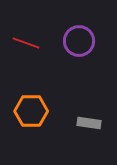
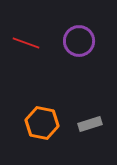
orange hexagon: moved 11 px right, 12 px down; rotated 12 degrees clockwise
gray rectangle: moved 1 px right, 1 px down; rotated 25 degrees counterclockwise
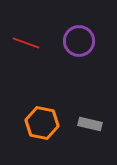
gray rectangle: rotated 30 degrees clockwise
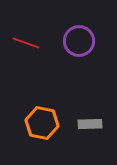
gray rectangle: rotated 15 degrees counterclockwise
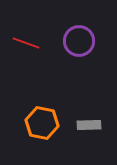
gray rectangle: moved 1 px left, 1 px down
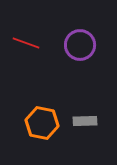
purple circle: moved 1 px right, 4 px down
gray rectangle: moved 4 px left, 4 px up
